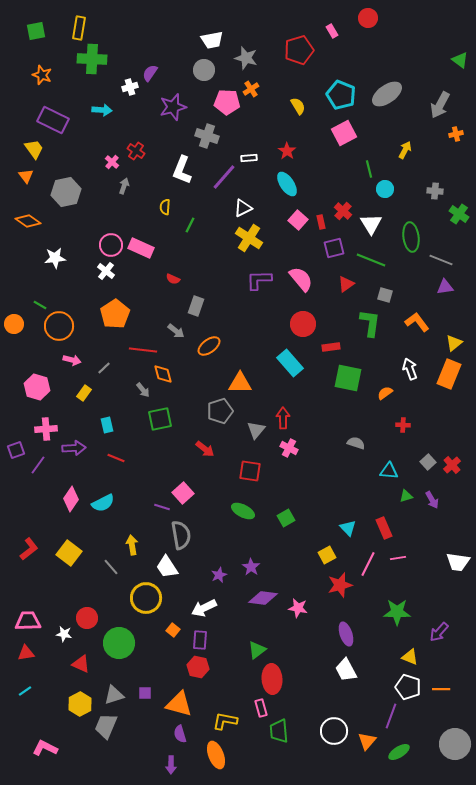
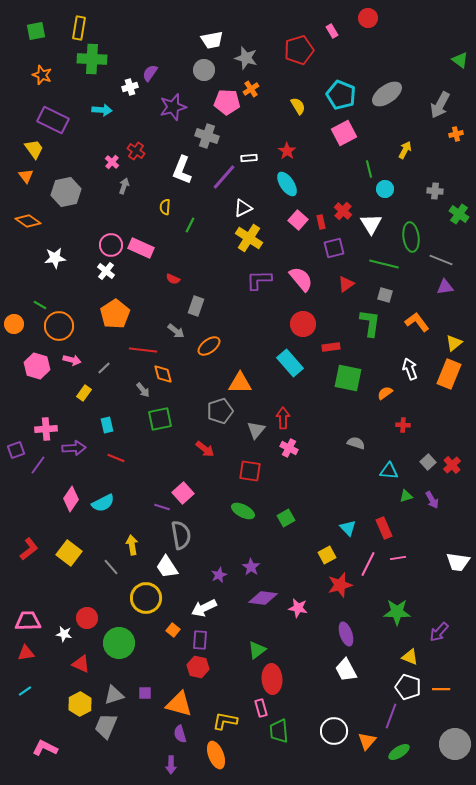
green line at (371, 260): moved 13 px right, 4 px down; rotated 8 degrees counterclockwise
pink hexagon at (37, 387): moved 21 px up
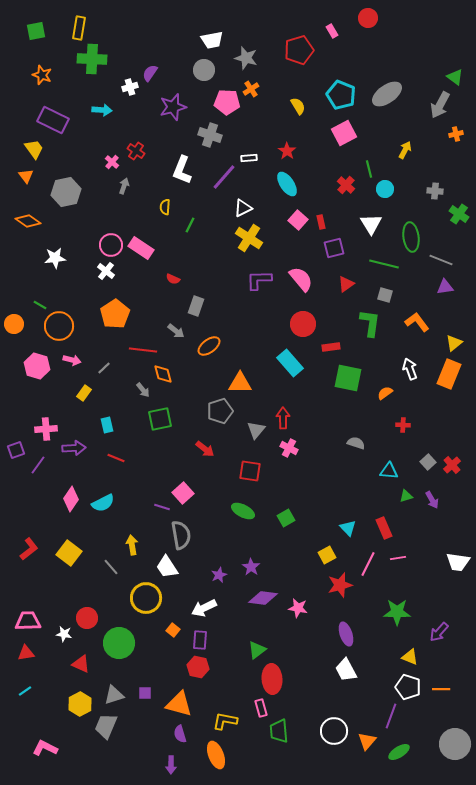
green triangle at (460, 60): moved 5 px left, 17 px down
gray cross at (207, 136): moved 3 px right, 1 px up
red cross at (343, 211): moved 3 px right, 26 px up
pink rectangle at (141, 248): rotated 10 degrees clockwise
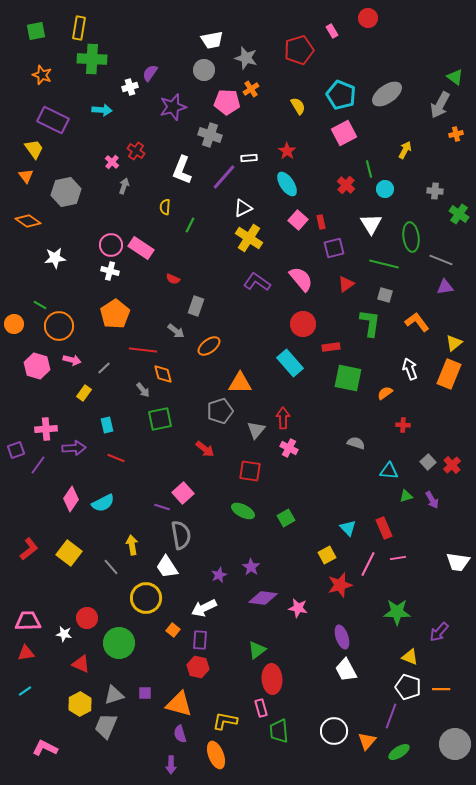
white cross at (106, 271): moved 4 px right; rotated 24 degrees counterclockwise
purple L-shape at (259, 280): moved 2 px left, 2 px down; rotated 36 degrees clockwise
purple ellipse at (346, 634): moved 4 px left, 3 px down
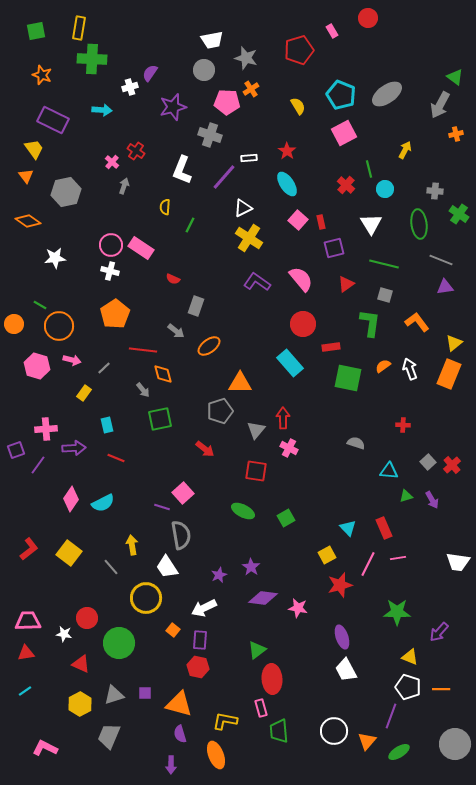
green ellipse at (411, 237): moved 8 px right, 13 px up
orange semicircle at (385, 393): moved 2 px left, 27 px up
red square at (250, 471): moved 6 px right
gray trapezoid at (106, 726): moved 3 px right, 10 px down
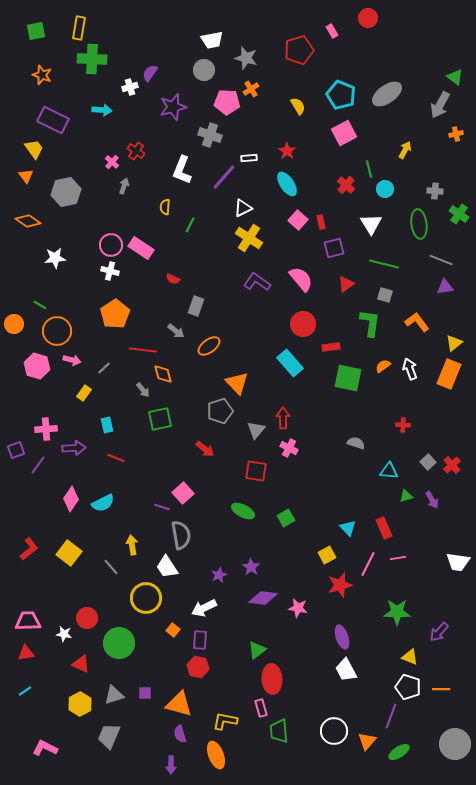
orange circle at (59, 326): moved 2 px left, 5 px down
orange triangle at (240, 383): moved 3 px left; rotated 45 degrees clockwise
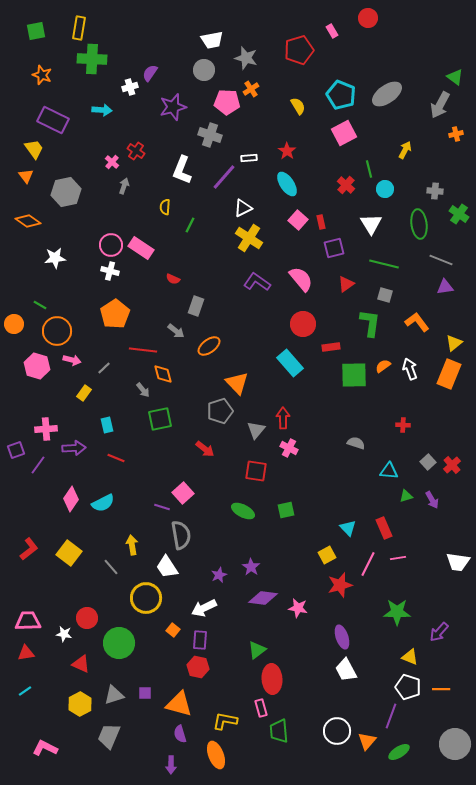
green square at (348, 378): moved 6 px right, 3 px up; rotated 12 degrees counterclockwise
green square at (286, 518): moved 8 px up; rotated 18 degrees clockwise
white circle at (334, 731): moved 3 px right
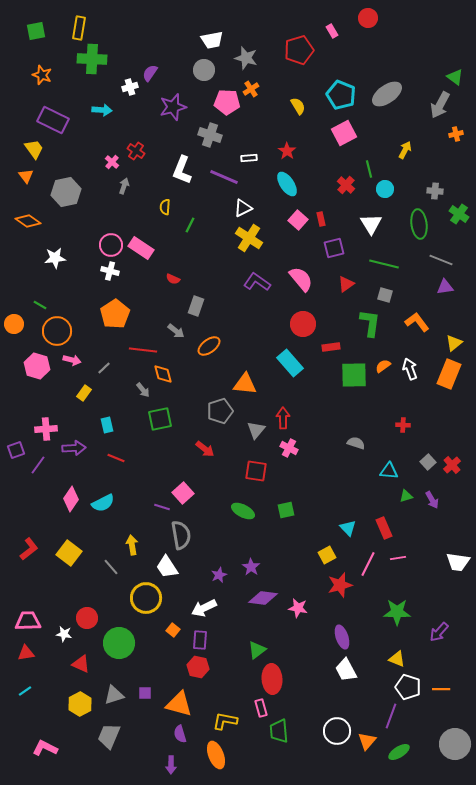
purple line at (224, 177): rotated 72 degrees clockwise
red rectangle at (321, 222): moved 3 px up
orange triangle at (237, 383): moved 8 px right, 1 px down; rotated 40 degrees counterclockwise
yellow triangle at (410, 657): moved 13 px left, 2 px down
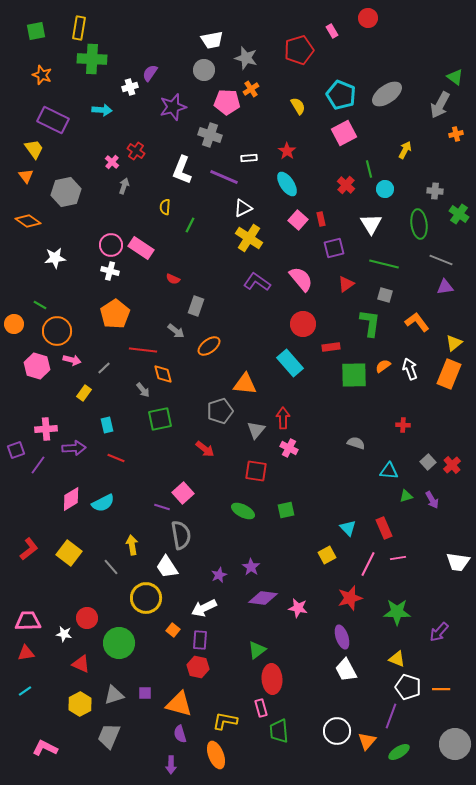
pink diamond at (71, 499): rotated 25 degrees clockwise
red star at (340, 585): moved 10 px right, 13 px down
